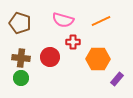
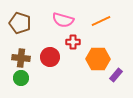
purple rectangle: moved 1 px left, 4 px up
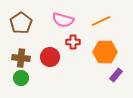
brown pentagon: moved 1 px right; rotated 20 degrees clockwise
orange hexagon: moved 7 px right, 7 px up
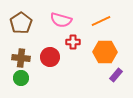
pink semicircle: moved 2 px left
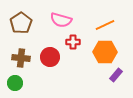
orange line: moved 4 px right, 4 px down
green circle: moved 6 px left, 5 px down
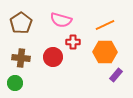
red circle: moved 3 px right
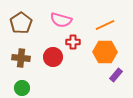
green circle: moved 7 px right, 5 px down
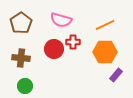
red circle: moved 1 px right, 8 px up
green circle: moved 3 px right, 2 px up
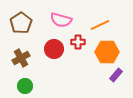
orange line: moved 5 px left
red cross: moved 5 px right
orange hexagon: moved 2 px right
brown cross: rotated 36 degrees counterclockwise
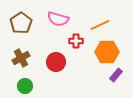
pink semicircle: moved 3 px left, 1 px up
red cross: moved 2 px left, 1 px up
red circle: moved 2 px right, 13 px down
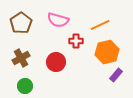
pink semicircle: moved 1 px down
orange hexagon: rotated 15 degrees counterclockwise
